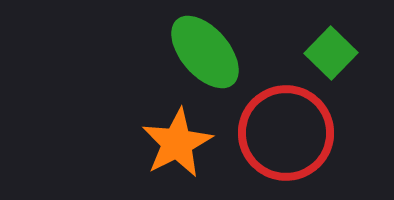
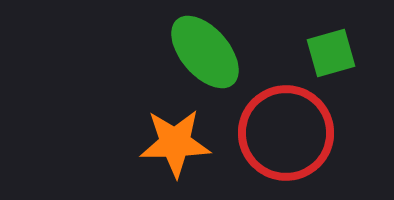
green square: rotated 30 degrees clockwise
orange star: moved 2 px left; rotated 26 degrees clockwise
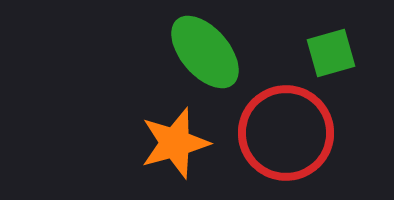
orange star: rotated 14 degrees counterclockwise
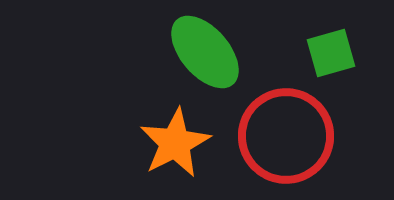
red circle: moved 3 px down
orange star: rotated 12 degrees counterclockwise
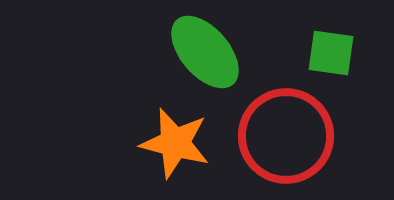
green square: rotated 24 degrees clockwise
orange star: rotated 30 degrees counterclockwise
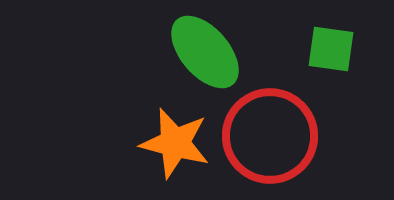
green square: moved 4 px up
red circle: moved 16 px left
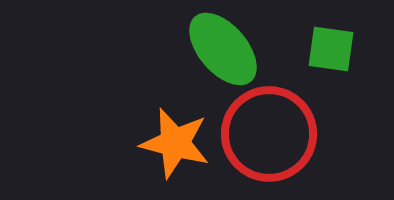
green ellipse: moved 18 px right, 3 px up
red circle: moved 1 px left, 2 px up
